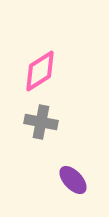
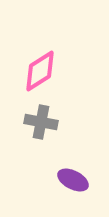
purple ellipse: rotated 20 degrees counterclockwise
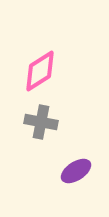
purple ellipse: moved 3 px right, 9 px up; rotated 60 degrees counterclockwise
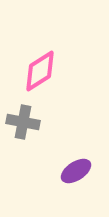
gray cross: moved 18 px left
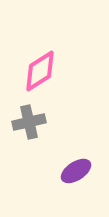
gray cross: moved 6 px right; rotated 24 degrees counterclockwise
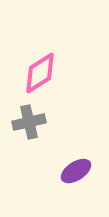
pink diamond: moved 2 px down
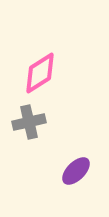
purple ellipse: rotated 12 degrees counterclockwise
